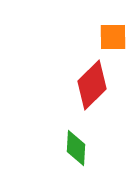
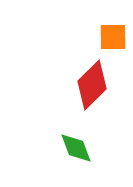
green diamond: rotated 24 degrees counterclockwise
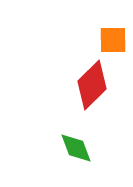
orange square: moved 3 px down
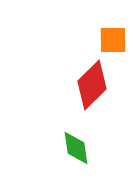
green diamond: rotated 12 degrees clockwise
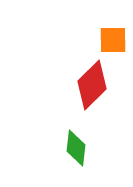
green diamond: rotated 15 degrees clockwise
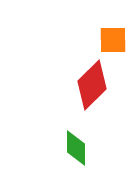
green diamond: rotated 6 degrees counterclockwise
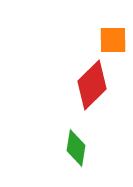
green diamond: rotated 9 degrees clockwise
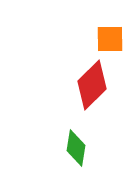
orange square: moved 3 px left, 1 px up
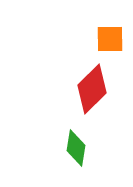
red diamond: moved 4 px down
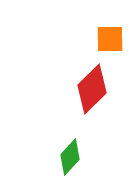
green diamond: moved 6 px left, 9 px down; rotated 33 degrees clockwise
